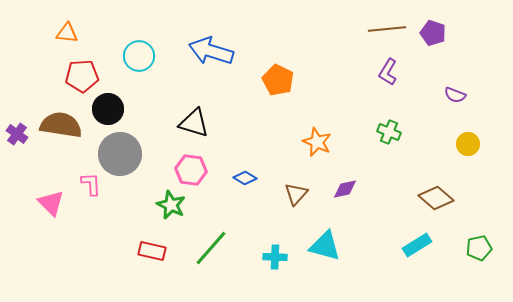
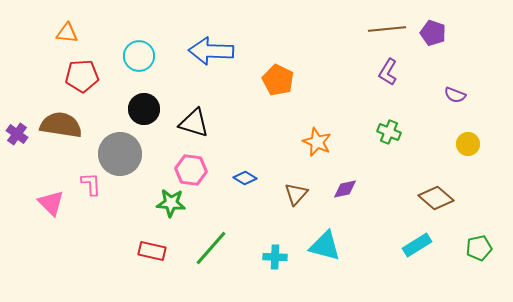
blue arrow: rotated 15 degrees counterclockwise
black circle: moved 36 px right
green star: moved 2 px up; rotated 20 degrees counterclockwise
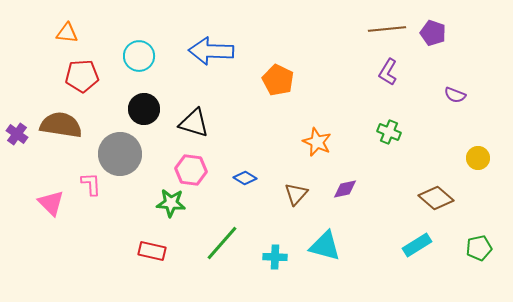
yellow circle: moved 10 px right, 14 px down
green line: moved 11 px right, 5 px up
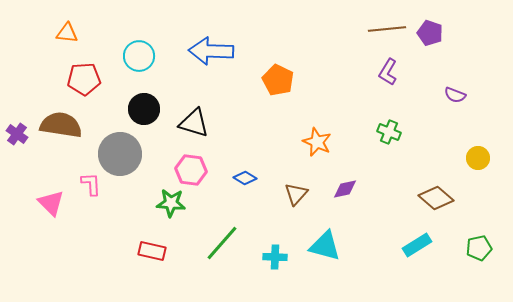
purple pentagon: moved 3 px left
red pentagon: moved 2 px right, 3 px down
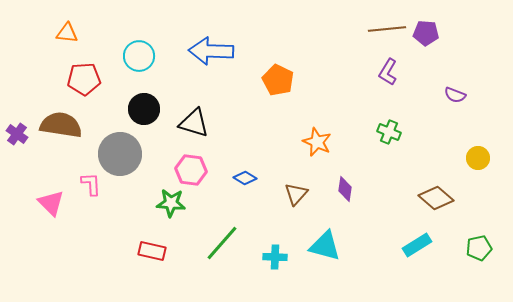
purple pentagon: moved 4 px left; rotated 15 degrees counterclockwise
purple diamond: rotated 70 degrees counterclockwise
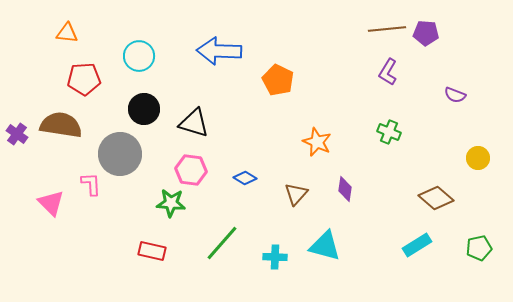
blue arrow: moved 8 px right
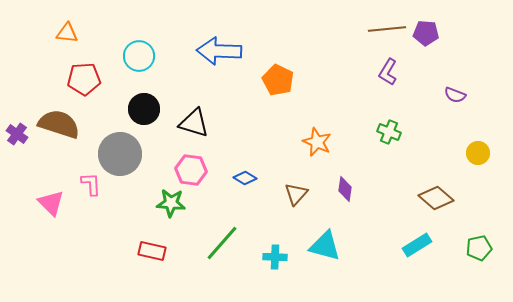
brown semicircle: moved 2 px left, 1 px up; rotated 9 degrees clockwise
yellow circle: moved 5 px up
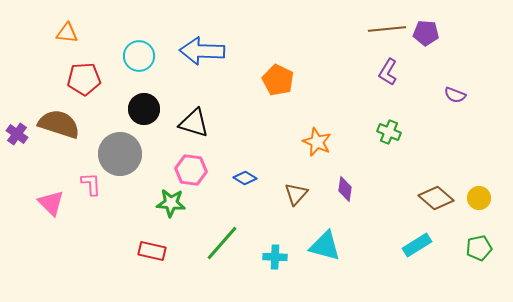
blue arrow: moved 17 px left
yellow circle: moved 1 px right, 45 px down
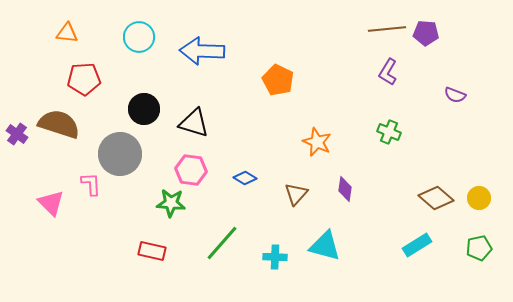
cyan circle: moved 19 px up
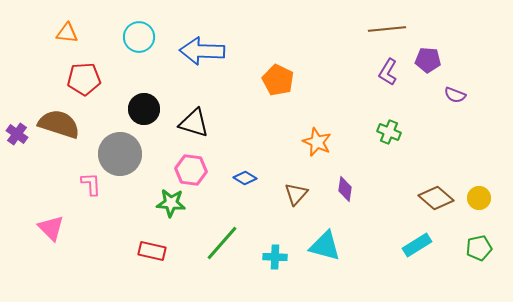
purple pentagon: moved 2 px right, 27 px down
pink triangle: moved 25 px down
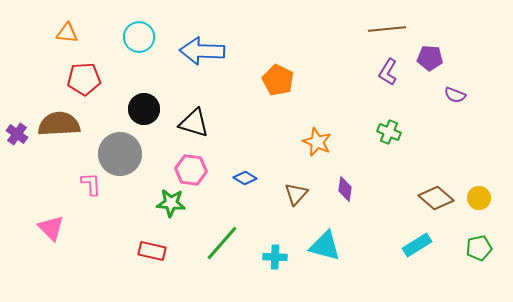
purple pentagon: moved 2 px right, 2 px up
brown semicircle: rotated 21 degrees counterclockwise
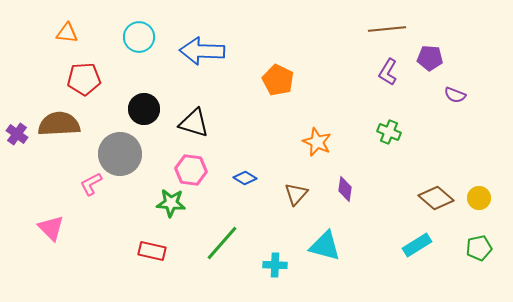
pink L-shape: rotated 115 degrees counterclockwise
cyan cross: moved 8 px down
